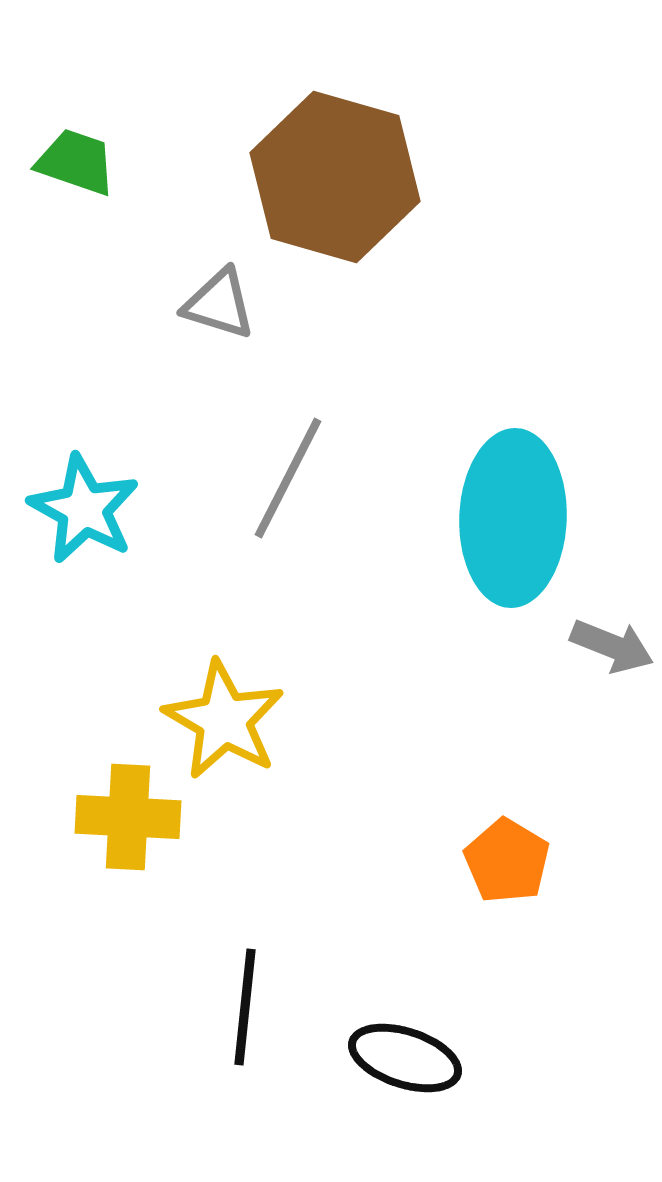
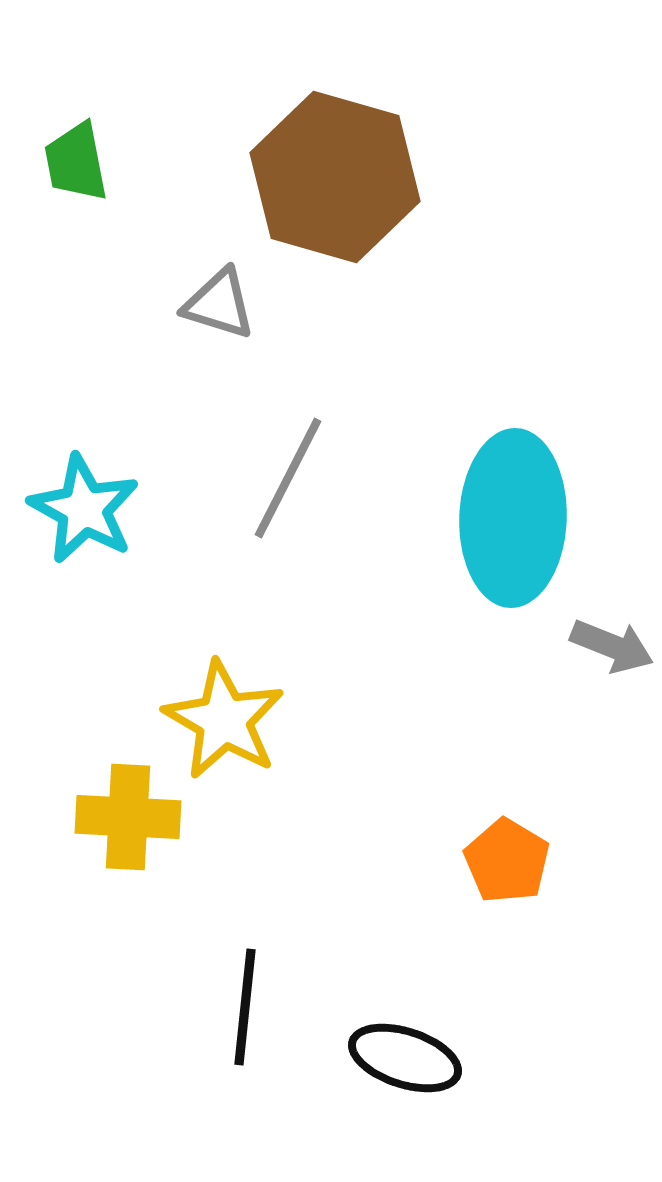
green trapezoid: rotated 120 degrees counterclockwise
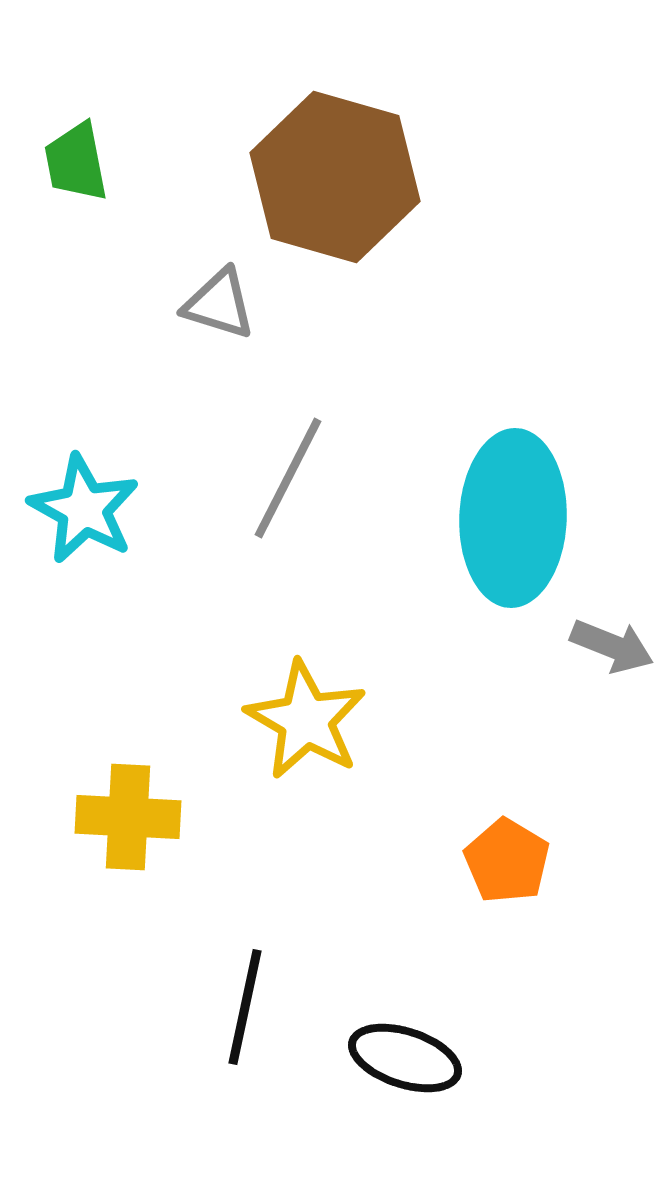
yellow star: moved 82 px right
black line: rotated 6 degrees clockwise
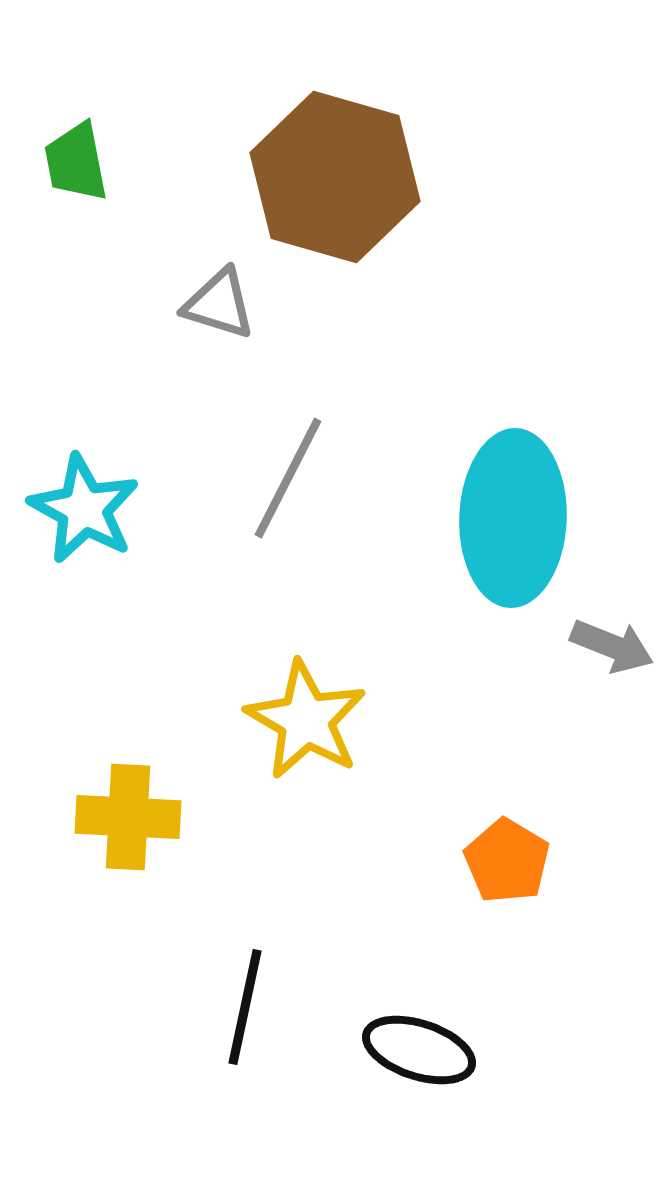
black ellipse: moved 14 px right, 8 px up
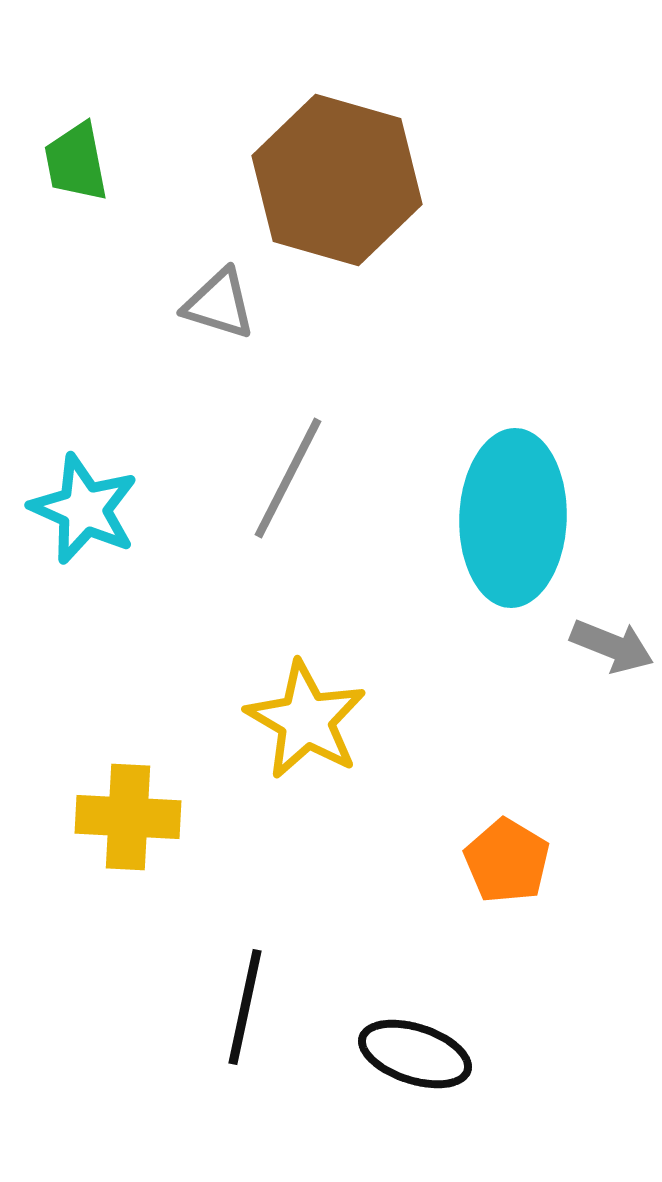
brown hexagon: moved 2 px right, 3 px down
cyan star: rotated 5 degrees counterclockwise
black ellipse: moved 4 px left, 4 px down
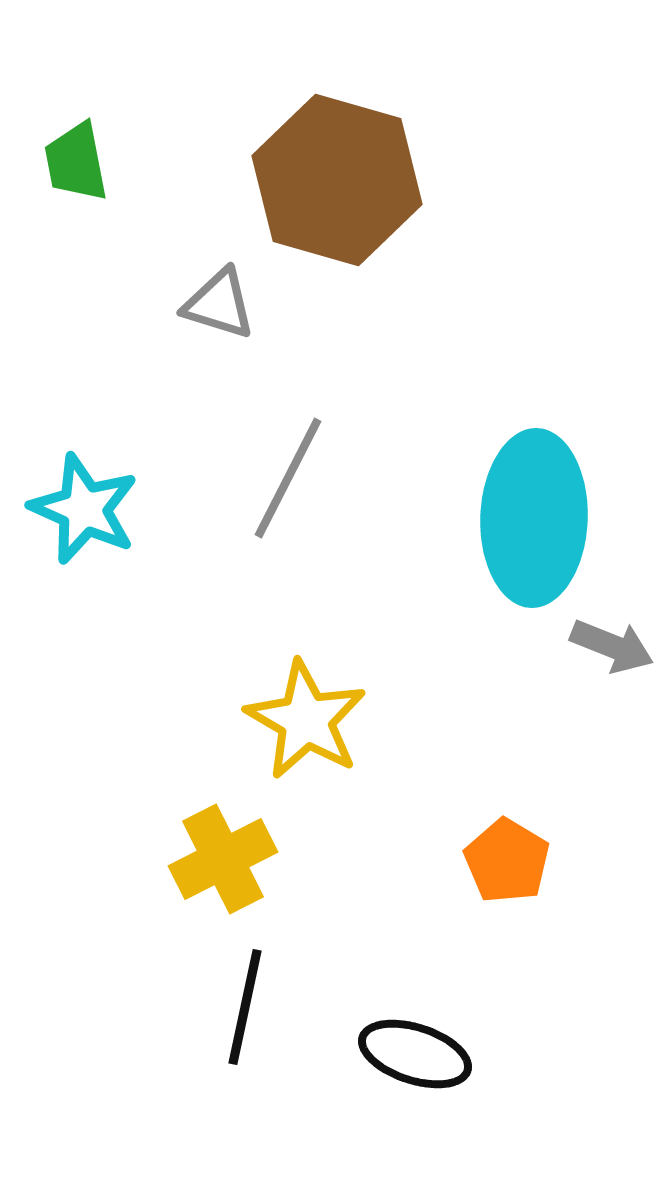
cyan ellipse: moved 21 px right
yellow cross: moved 95 px right, 42 px down; rotated 30 degrees counterclockwise
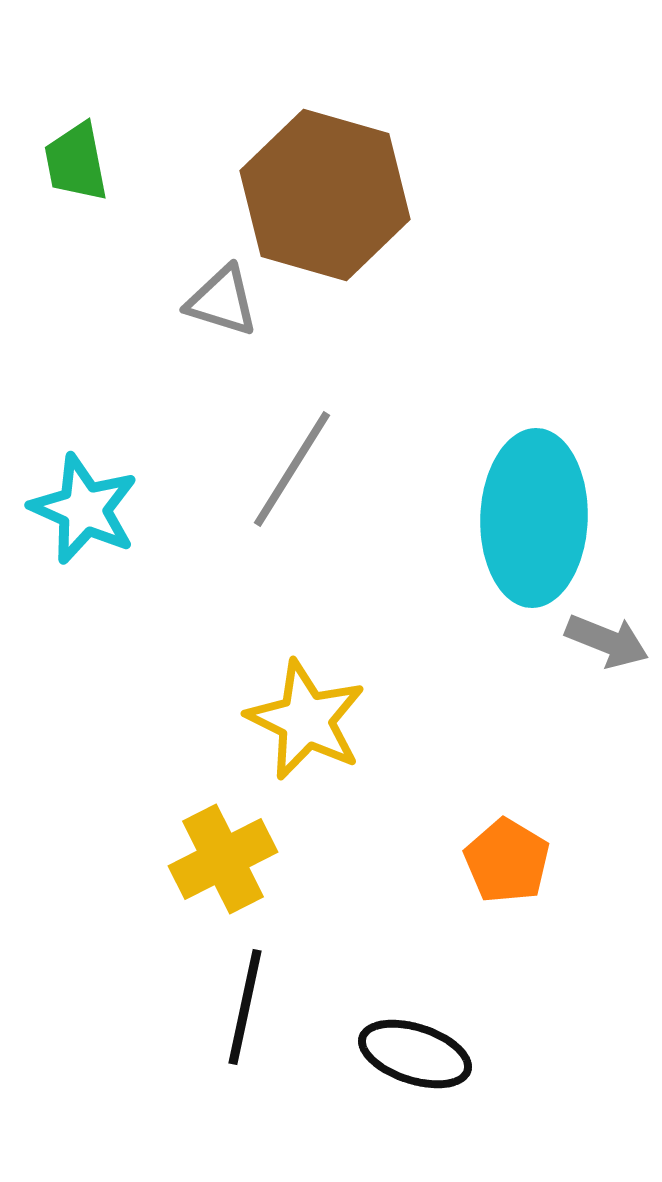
brown hexagon: moved 12 px left, 15 px down
gray triangle: moved 3 px right, 3 px up
gray line: moved 4 px right, 9 px up; rotated 5 degrees clockwise
gray arrow: moved 5 px left, 5 px up
yellow star: rotated 4 degrees counterclockwise
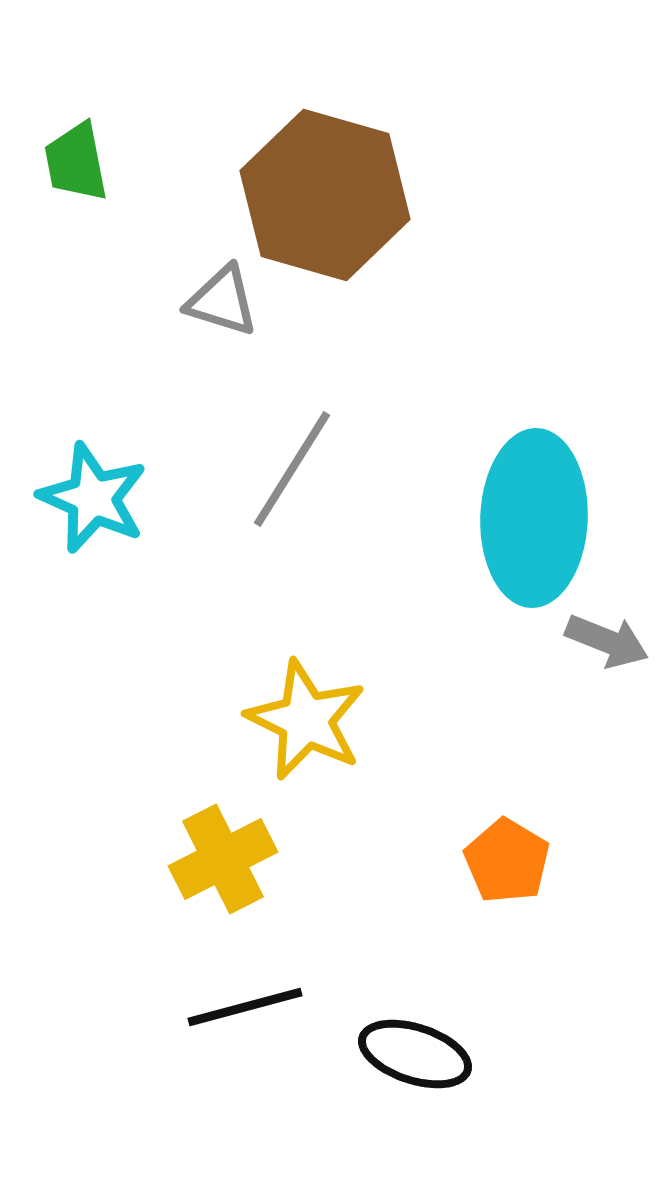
cyan star: moved 9 px right, 11 px up
black line: rotated 63 degrees clockwise
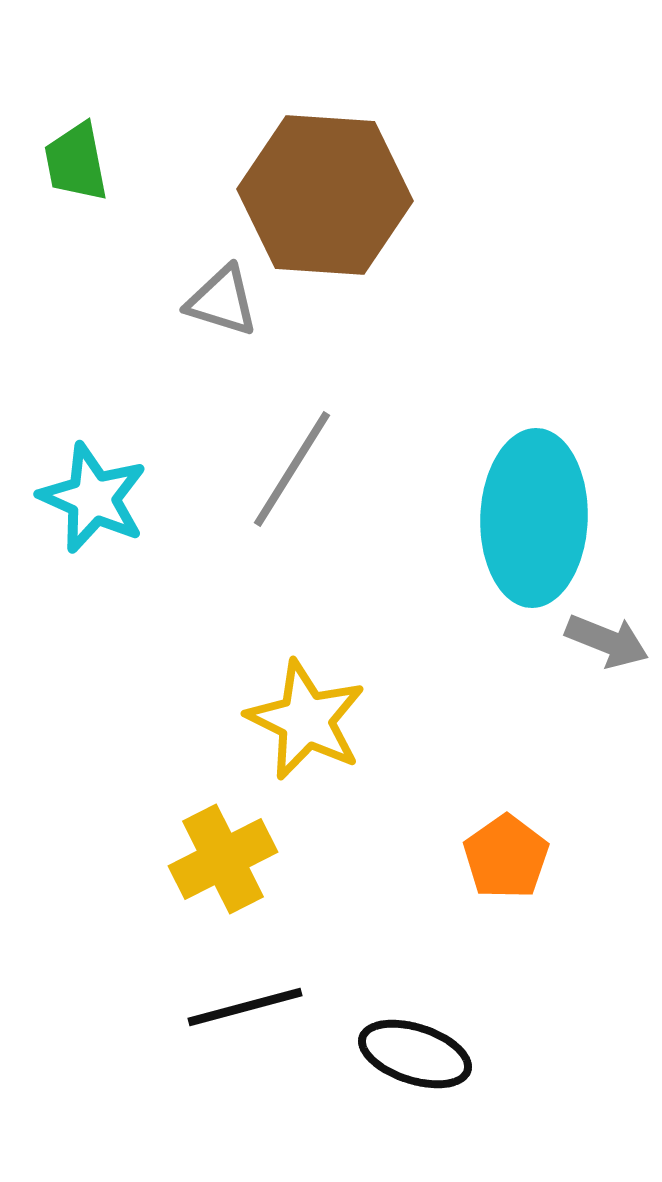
brown hexagon: rotated 12 degrees counterclockwise
orange pentagon: moved 1 px left, 4 px up; rotated 6 degrees clockwise
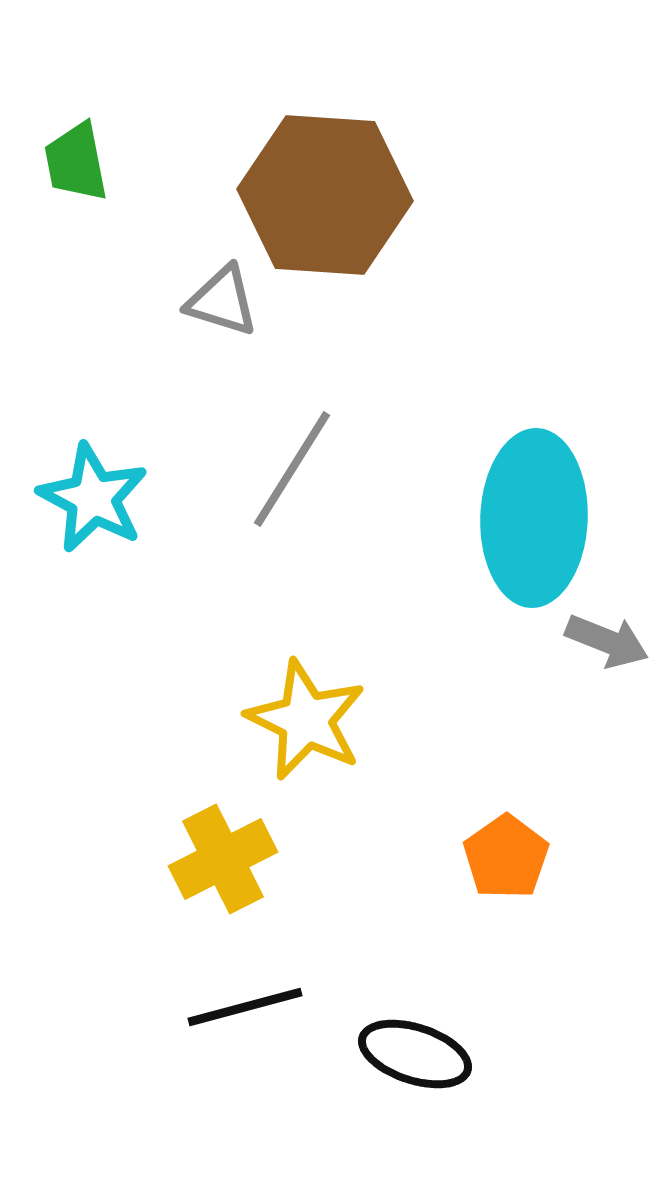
cyan star: rotated 4 degrees clockwise
